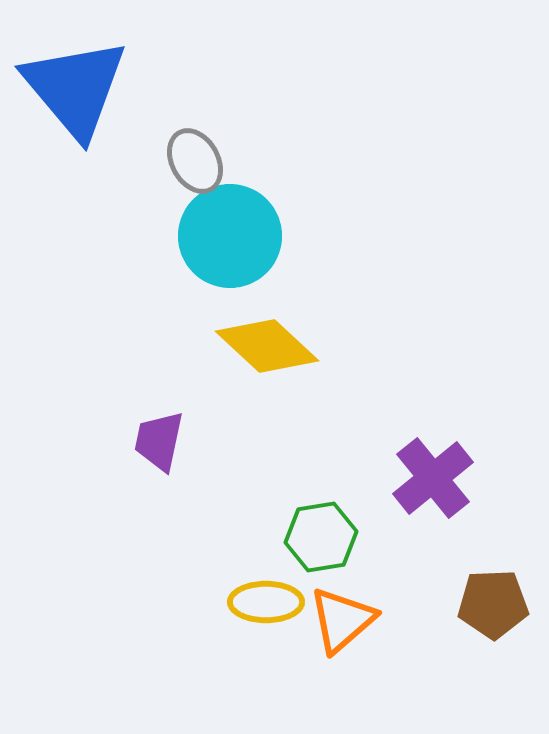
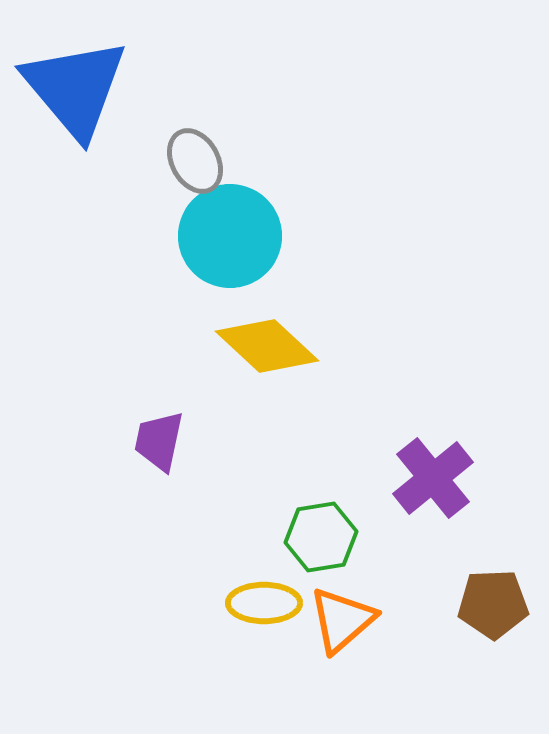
yellow ellipse: moved 2 px left, 1 px down
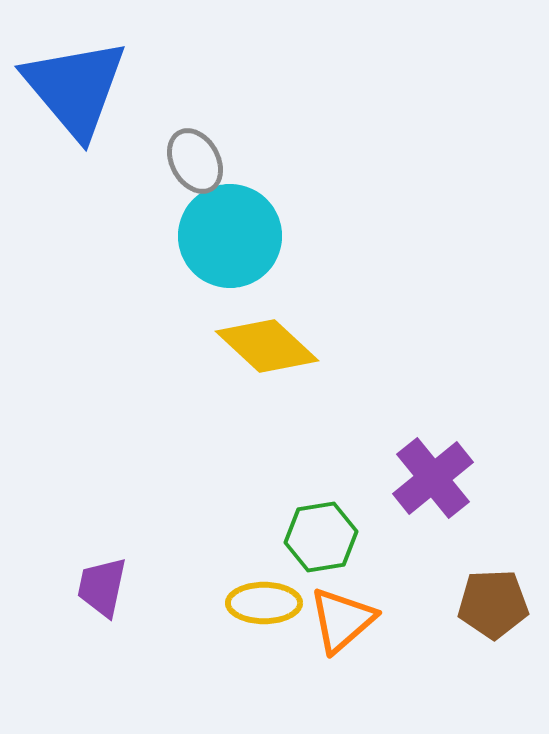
purple trapezoid: moved 57 px left, 146 px down
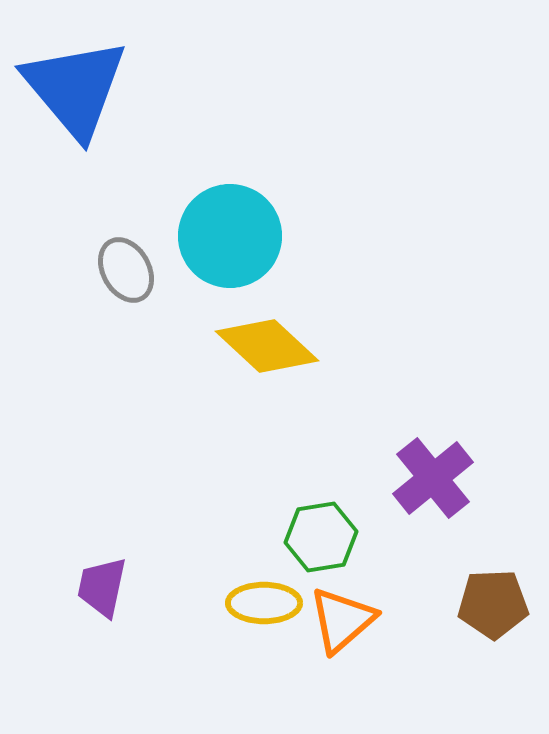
gray ellipse: moved 69 px left, 109 px down
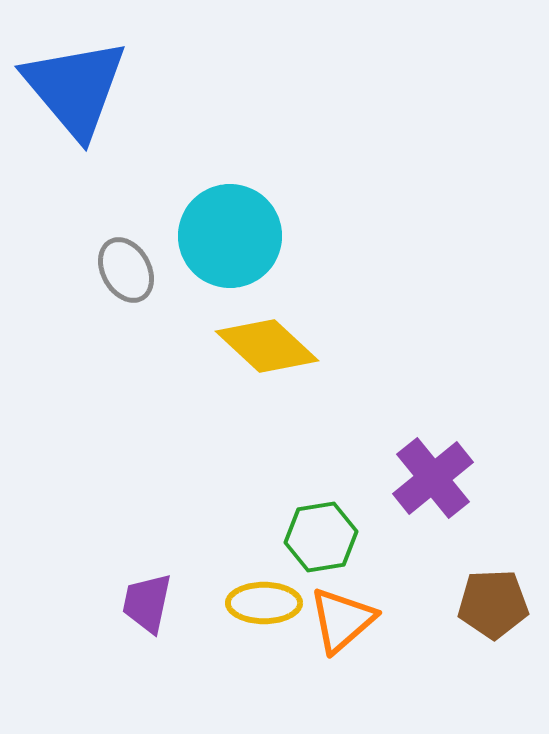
purple trapezoid: moved 45 px right, 16 px down
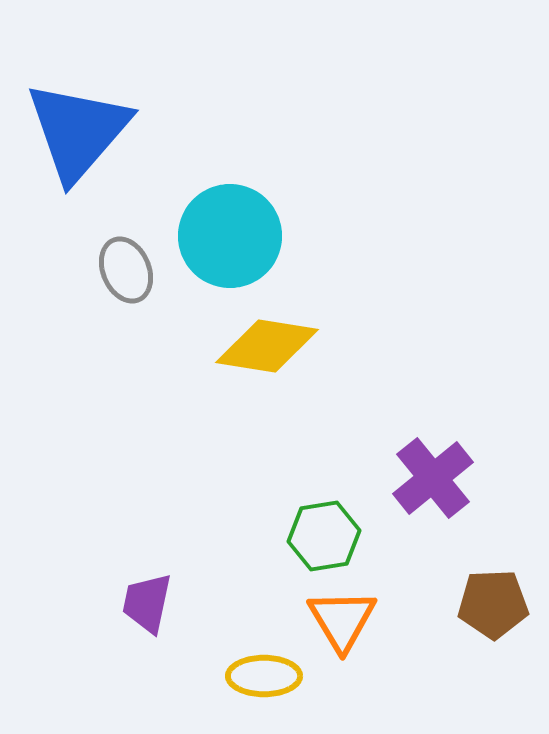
blue triangle: moved 3 px right, 43 px down; rotated 21 degrees clockwise
gray ellipse: rotated 6 degrees clockwise
yellow diamond: rotated 34 degrees counterclockwise
green hexagon: moved 3 px right, 1 px up
yellow ellipse: moved 73 px down
orange triangle: rotated 20 degrees counterclockwise
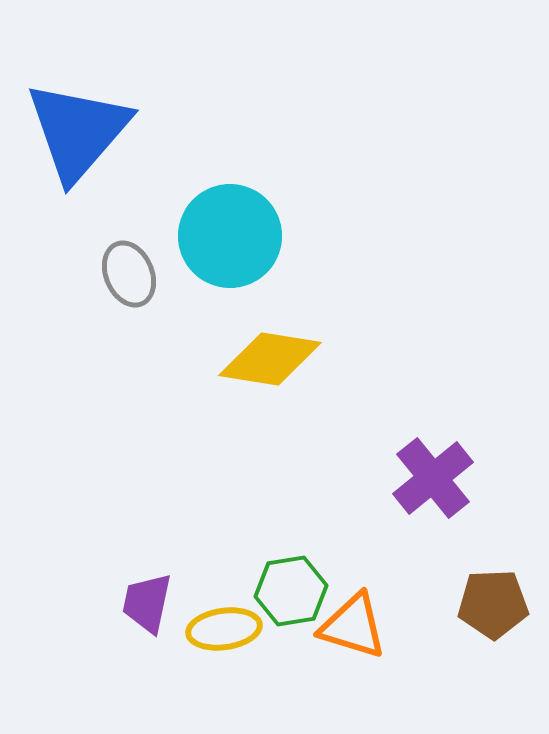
gray ellipse: moved 3 px right, 4 px down
yellow diamond: moved 3 px right, 13 px down
green hexagon: moved 33 px left, 55 px down
orange triangle: moved 11 px right, 6 px down; rotated 42 degrees counterclockwise
yellow ellipse: moved 40 px left, 47 px up; rotated 8 degrees counterclockwise
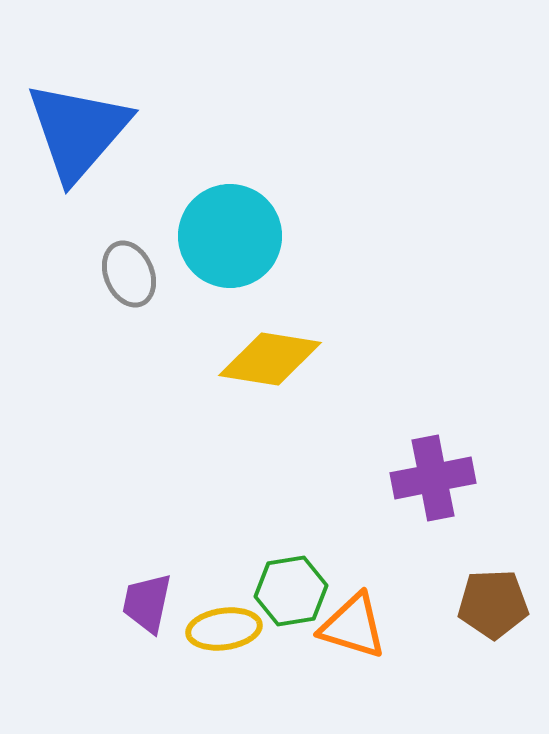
purple cross: rotated 28 degrees clockwise
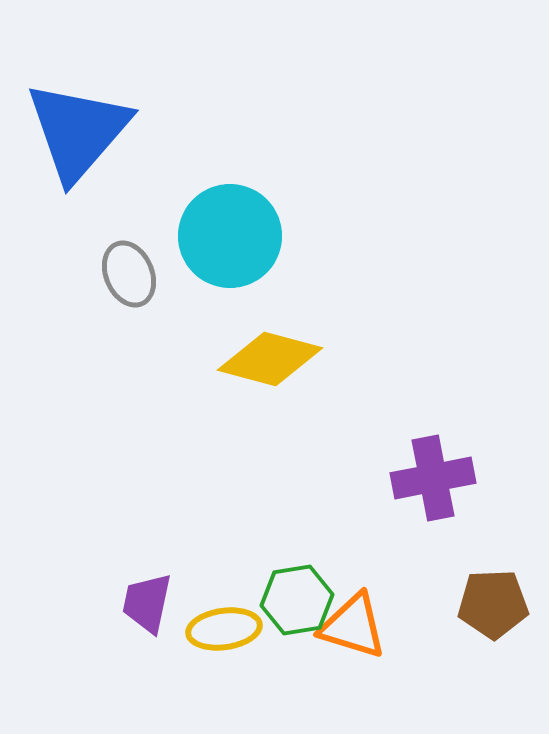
yellow diamond: rotated 6 degrees clockwise
green hexagon: moved 6 px right, 9 px down
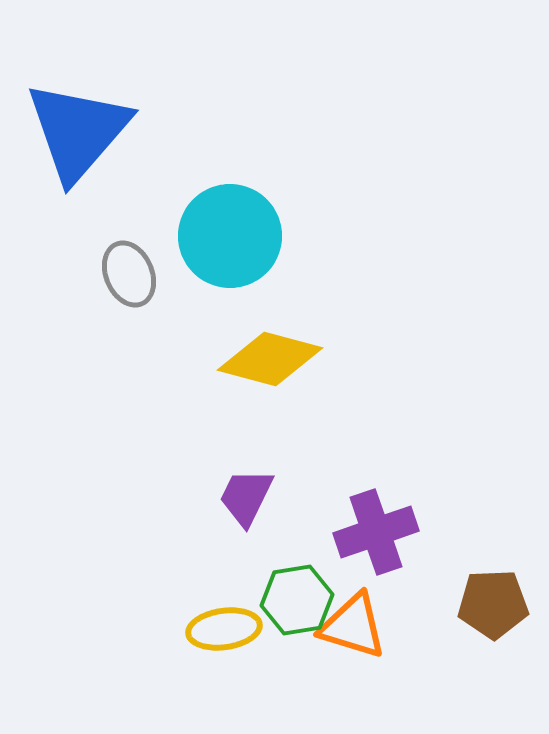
purple cross: moved 57 px left, 54 px down; rotated 8 degrees counterclockwise
purple trapezoid: moved 99 px right, 106 px up; rotated 14 degrees clockwise
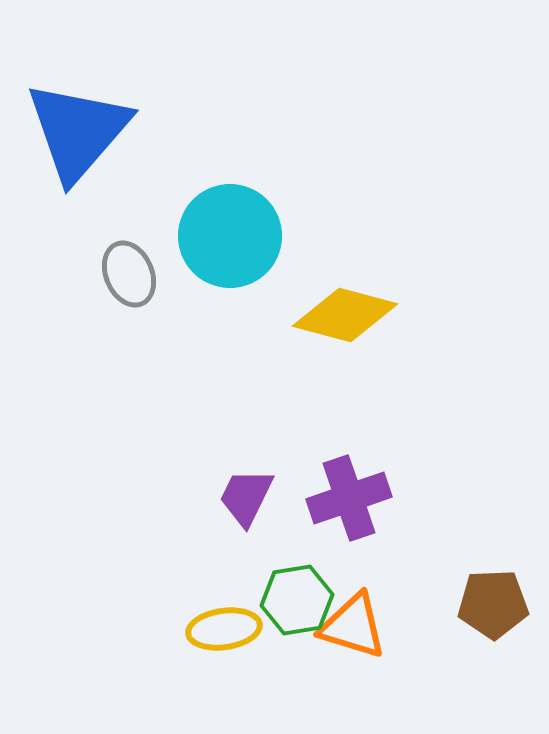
yellow diamond: moved 75 px right, 44 px up
purple cross: moved 27 px left, 34 px up
